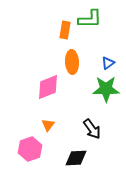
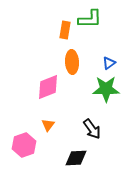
blue triangle: moved 1 px right
pink hexagon: moved 6 px left, 4 px up
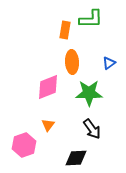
green L-shape: moved 1 px right
green star: moved 17 px left, 4 px down
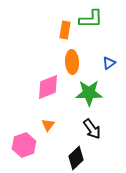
black diamond: rotated 40 degrees counterclockwise
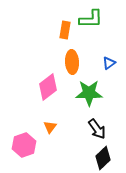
pink diamond: rotated 16 degrees counterclockwise
orange triangle: moved 2 px right, 2 px down
black arrow: moved 5 px right
black diamond: moved 27 px right
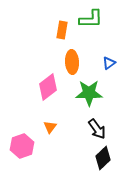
orange rectangle: moved 3 px left
pink hexagon: moved 2 px left, 1 px down
